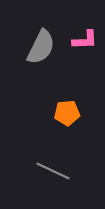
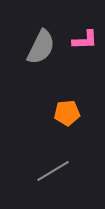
gray line: rotated 56 degrees counterclockwise
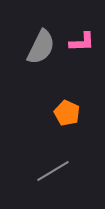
pink L-shape: moved 3 px left, 2 px down
orange pentagon: rotated 30 degrees clockwise
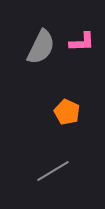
orange pentagon: moved 1 px up
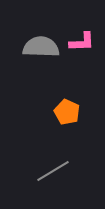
gray semicircle: rotated 114 degrees counterclockwise
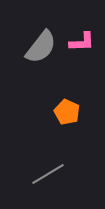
gray semicircle: rotated 126 degrees clockwise
gray line: moved 5 px left, 3 px down
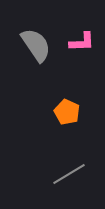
gray semicircle: moved 5 px left, 2 px up; rotated 72 degrees counterclockwise
gray line: moved 21 px right
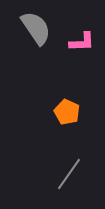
gray semicircle: moved 17 px up
gray line: rotated 24 degrees counterclockwise
